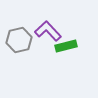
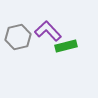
gray hexagon: moved 1 px left, 3 px up
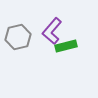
purple L-shape: moved 4 px right; rotated 96 degrees counterclockwise
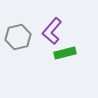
green rectangle: moved 1 px left, 7 px down
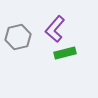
purple L-shape: moved 3 px right, 2 px up
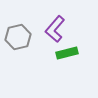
green rectangle: moved 2 px right
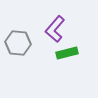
gray hexagon: moved 6 px down; rotated 20 degrees clockwise
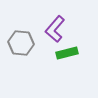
gray hexagon: moved 3 px right
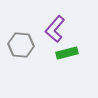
gray hexagon: moved 2 px down
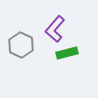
gray hexagon: rotated 20 degrees clockwise
